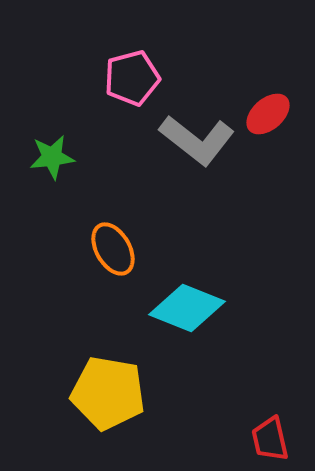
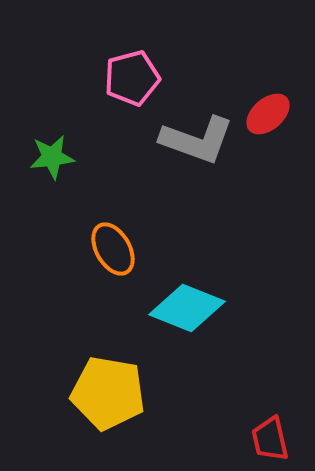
gray L-shape: rotated 18 degrees counterclockwise
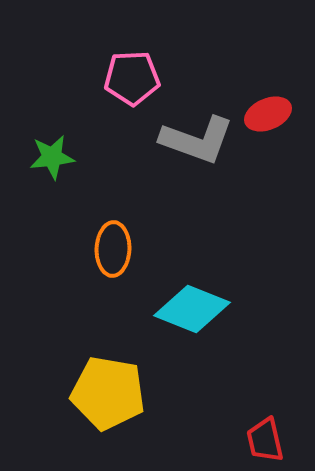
pink pentagon: rotated 12 degrees clockwise
red ellipse: rotated 18 degrees clockwise
orange ellipse: rotated 32 degrees clockwise
cyan diamond: moved 5 px right, 1 px down
red trapezoid: moved 5 px left, 1 px down
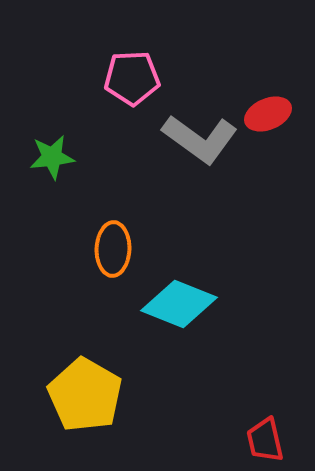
gray L-shape: moved 3 px right, 1 px up; rotated 16 degrees clockwise
cyan diamond: moved 13 px left, 5 px up
yellow pentagon: moved 23 px left, 2 px down; rotated 20 degrees clockwise
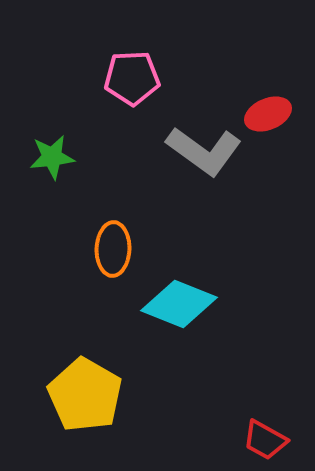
gray L-shape: moved 4 px right, 12 px down
red trapezoid: rotated 48 degrees counterclockwise
